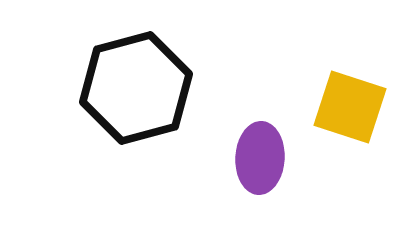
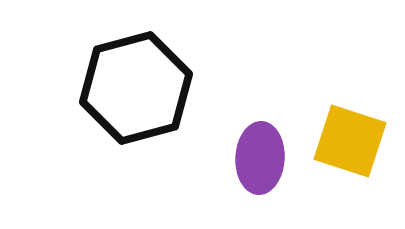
yellow square: moved 34 px down
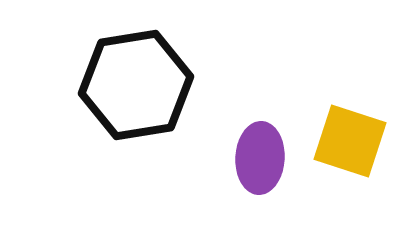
black hexagon: moved 3 px up; rotated 6 degrees clockwise
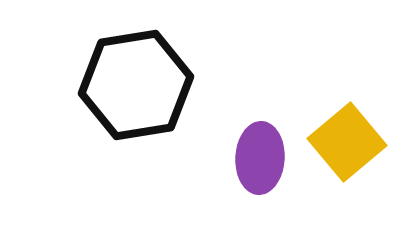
yellow square: moved 3 px left, 1 px down; rotated 32 degrees clockwise
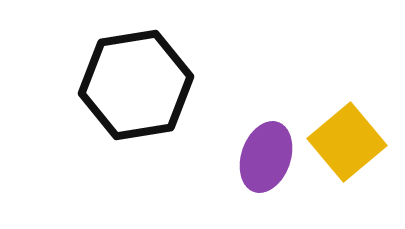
purple ellipse: moved 6 px right, 1 px up; rotated 16 degrees clockwise
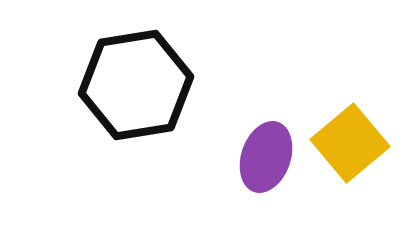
yellow square: moved 3 px right, 1 px down
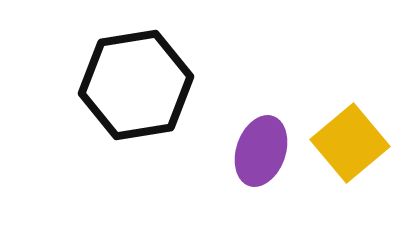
purple ellipse: moved 5 px left, 6 px up
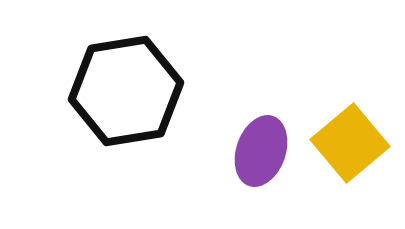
black hexagon: moved 10 px left, 6 px down
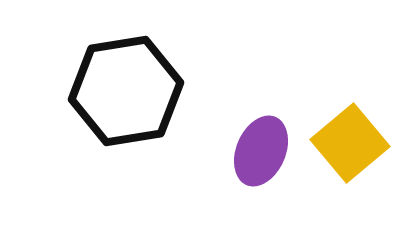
purple ellipse: rotated 4 degrees clockwise
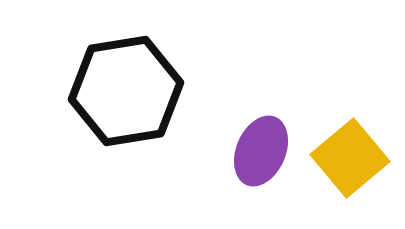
yellow square: moved 15 px down
